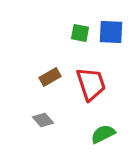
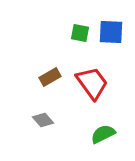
red trapezoid: moved 1 px right, 1 px up; rotated 18 degrees counterclockwise
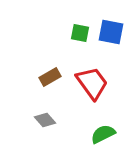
blue square: rotated 8 degrees clockwise
gray diamond: moved 2 px right
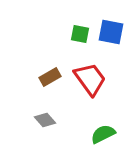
green square: moved 1 px down
red trapezoid: moved 2 px left, 4 px up
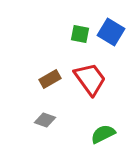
blue square: rotated 20 degrees clockwise
brown rectangle: moved 2 px down
gray diamond: rotated 30 degrees counterclockwise
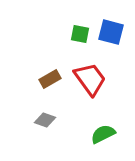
blue square: rotated 16 degrees counterclockwise
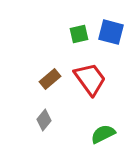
green square: moved 1 px left; rotated 24 degrees counterclockwise
brown rectangle: rotated 10 degrees counterclockwise
gray diamond: moved 1 px left; rotated 70 degrees counterclockwise
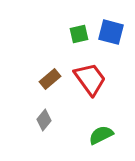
green semicircle: moved 2 px left, 1 px down
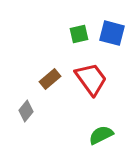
blue square: moved 1 px right, 1 px down
red trapezoid: moved 1 px right
gray diamond: moved 18 px left, 9 px up
